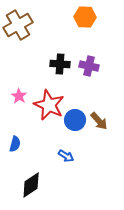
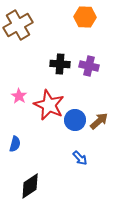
brown arrow: rotated 90 degrees counterclockwise
blue arrow: moved 14 px right, 2 px down; rotated 14 degrees clockwise
black diamond: moved 1 px left, 1 px down
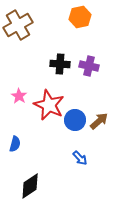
orange hexagon: moved 5 px left; rotated 15 degrees counterclockwise
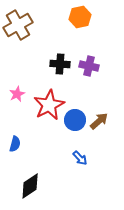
pink star: moved 2 px left, 2 px up; rotated 14 degrees clockwise
red star: rotated 20 degrees clockwise
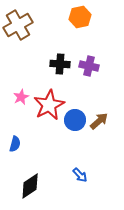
pink star: moved 4 px right, 3 px down
blue arrow: moved 17 px down
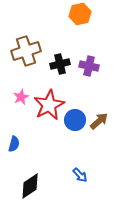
orange hexagon: moved 3 px up
brown cross: moved 8 px right, 26 px down; rotated 12 degrees clockwise
black cross: rotated 18 degrees counterclockwise
blue semicircle: moved 1 px left
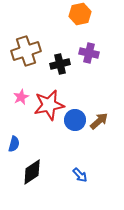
purple cross: moved 13 px up
red star: rotated 16 degrees clockwise
black diamond: moved 2 px right, 14 px up
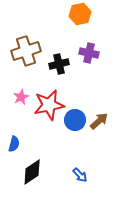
black cross: moved 1 px left
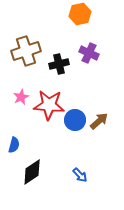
purple cross: rotated 12 degrees clockwise
red star: rotated 16 degrees clockwise
blue semicircle: moved 1 px down
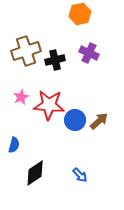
black cross: moved 4 px left, 4 px up
black diamond: moved 3 px right, 1 px down
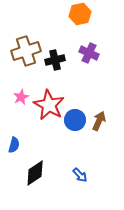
red star: rotated 24 degrees clockwise
brown arrow: rotated 24 degrees counterclockwise
